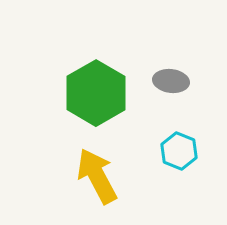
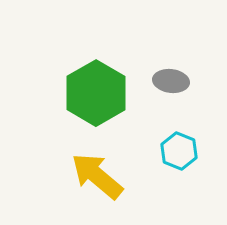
yellow arrow: rotated 22 degrees counterclockwise
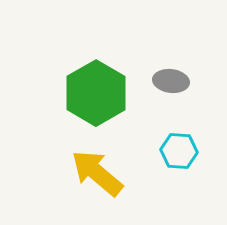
cyan hexagon: rotated 18 degrees counterclockwise
yellow arrow: moved 3 px up
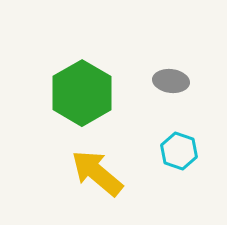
green hexagon: moved 14 px left
cyan hexagon: rotated 15 degrees clockwise
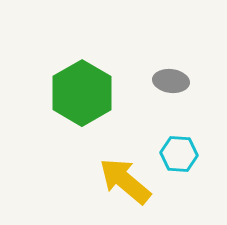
cyan hexagon: moved 3 px down; rotated 15 degrees counterclockwise
yellow arrow: moved 28 px right, 8 px down
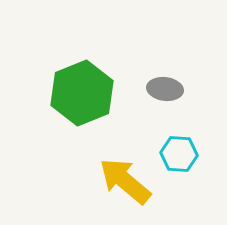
gray ellipse: moved 6 px left, 8 px down
green hexagon: rotated 8 degrees clockwise
